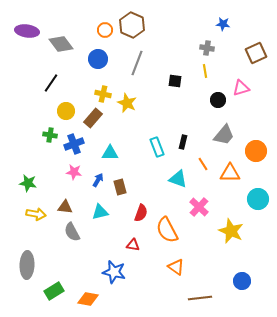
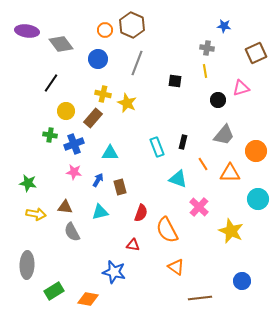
blue star at (223, 24): moved 1 px right, 2 px down
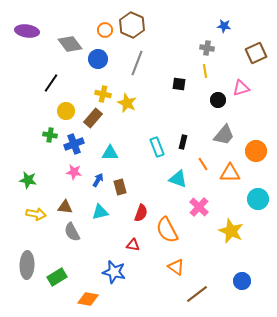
gray diamond at (61, 44): moved 9 px right
black square at (175, 81): moved 4 px right, 3 px down
green star at (28, 183): moved 3 px up
green rectangle at (54, 291): moved 3 px right, 14 px up
brown line at (200, 298): moved 3 px left, 4 px up; rotated 30 degrees counterclockwise
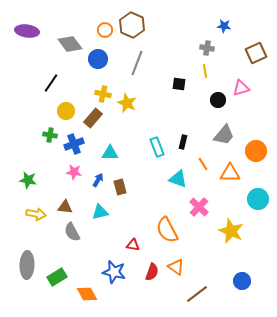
red semicircle at (141, 213): moved 11 px right, 59 px down
orange diamond at (88, 299): moved 1 px left, 5 px up; rotated 50 degrees clockwise
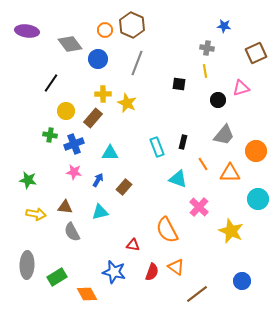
yellow cross at (103, 94): rotated 14 degrees counterclockwise
brown rectangle at (120, 187): moved 4 px right; rotated 56 degrees clockwise
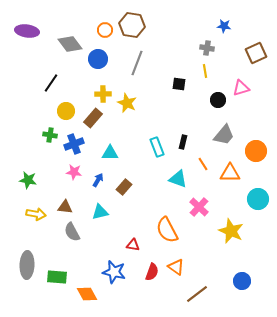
brown hexagon at (132, 25): rotated 15 degrees counterclockwise
green rectangle at (57, 277): rotated 36 degrees clockwise
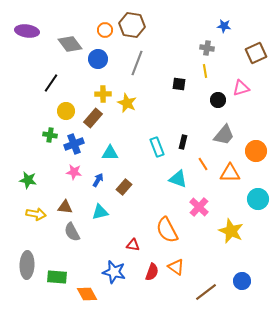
brown line at (197, 294): moved 9 px right, 2 px up
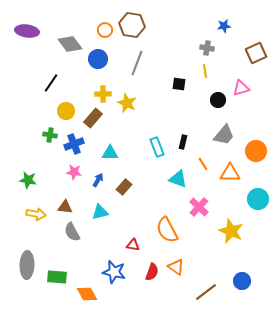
blue star at (224, 26): rotated 16 degrees counterclockwise
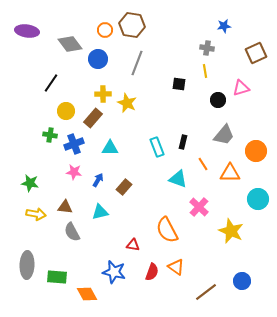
cyan triangle at (110, 153): moved 5 px up
green star at (28, 180): moved 2 px right, 3 px down
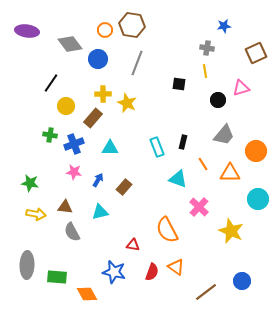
yellow circle at (66, 111): moved 5 px up
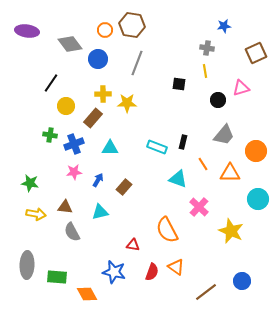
yellow star at (127, 103): rotated 24 degrees counterclockwise
cyan rectangle at (157, 147): rotated 48 degrees counterclockwise
pink star at (74, 172): rotated 14 degrees counterclockwise
